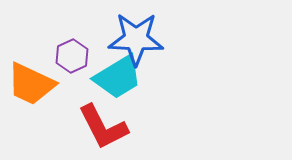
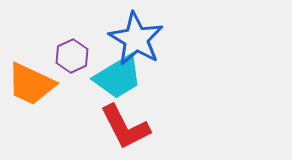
blue star: rotated 28 degrees clockwise
red L-shape: moved 22 px right
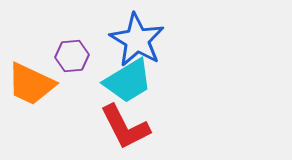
blue star: moved 1 px right, 1 px down
purple hexagon: rotated 20 degrees clockwise
cyan trapezoid: moved 10 px right, 4 px down
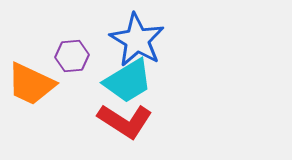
red L-shape: moved 6 px up; rotated 30 degrees counterclockwise
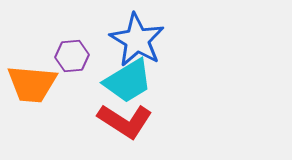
orange trapezoid: moved 1 px right; rotated 20 degrees counterclockwise
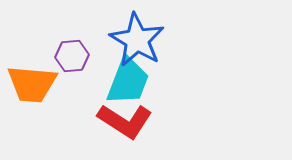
cyan trapezoid: rotated 38 degrees counterclockwise
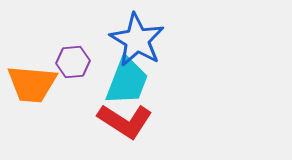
purple hexagon: moved 1 px right, 6 px down
cyan trapezoid: moved 1 px left
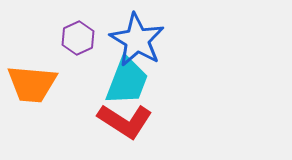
purple hexagon: moved 5 px right, 24 px up; rotated 20 degrees counterclockwise
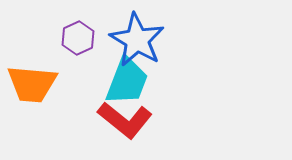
red L-shape: moved 1 px up; rotated 6 degrees clockwise
